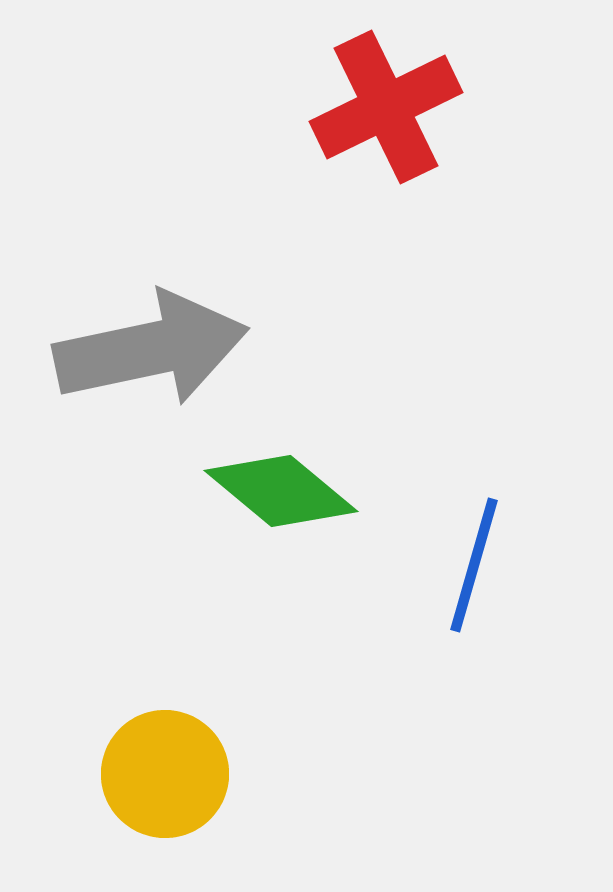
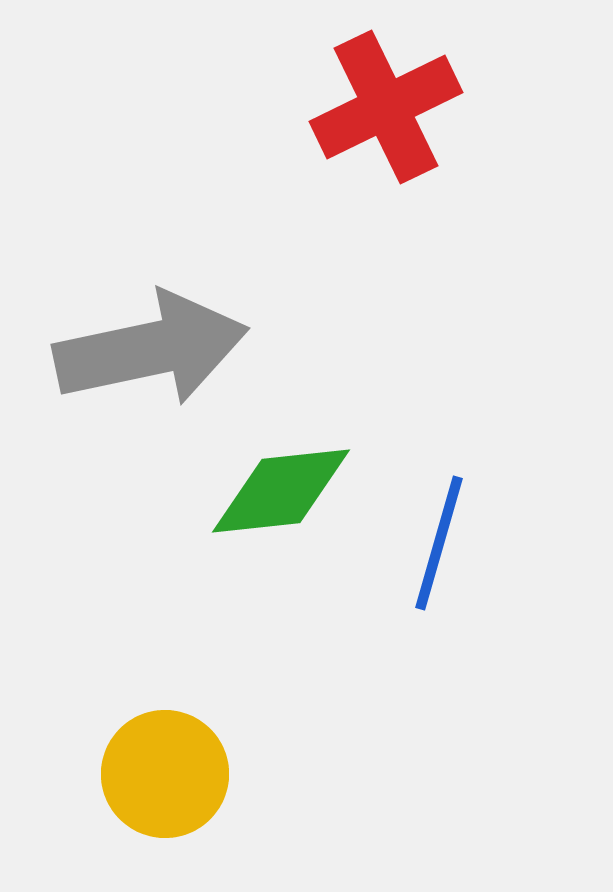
green diamond: rotated 46 degrees counterclockwise
blue line: moved 35 px left, 22 px up
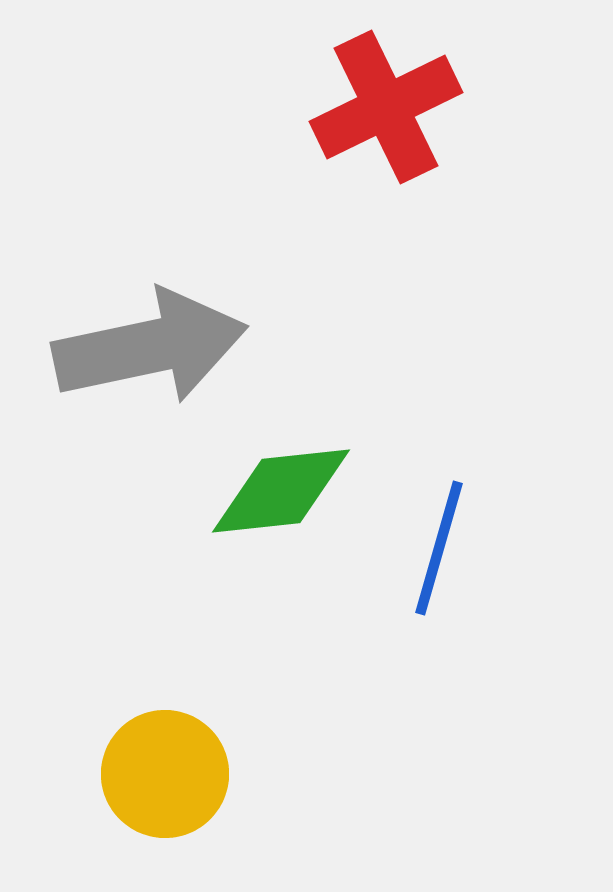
gray arrow: moved 1 px left, 2 px up
blue line: moved 5 px down
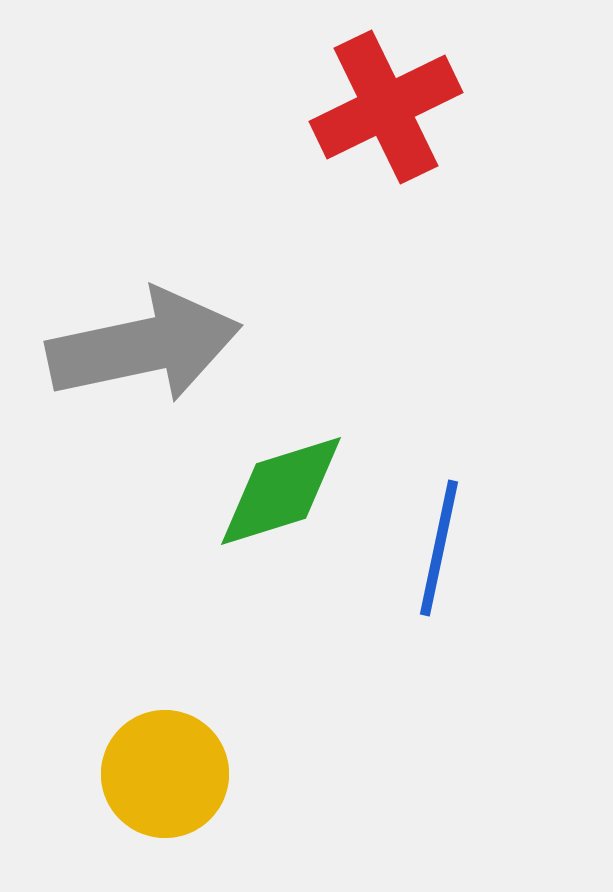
gray arrow: moved 6 px left, 1 px up
green diamond: rotated 11 degrees counterclockwise
blue line: rotated 4 degrees counterclockwise
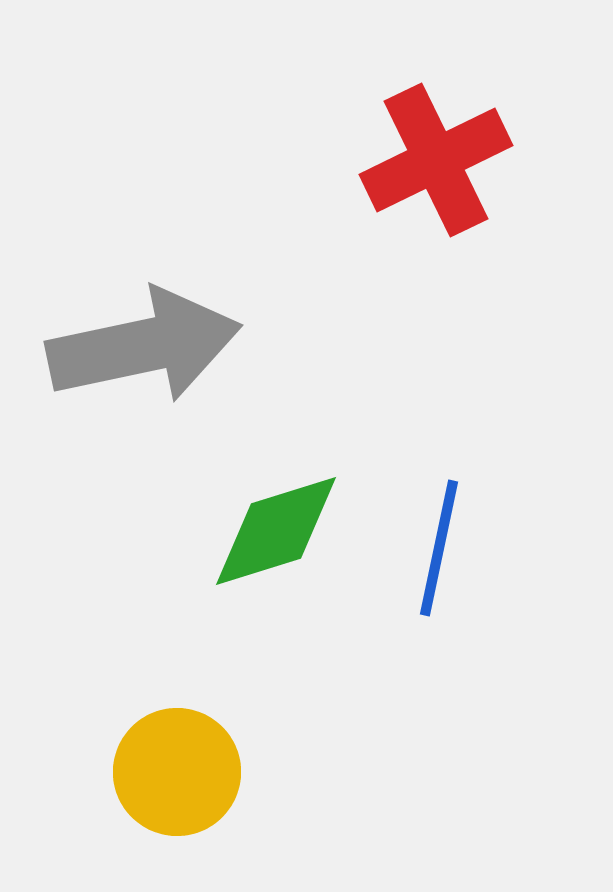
red cross: moved 50 px right, 53 px down
green diamond: moved 5 px left, 40 px down
yellow circle: moved 12 px right, 2 px up
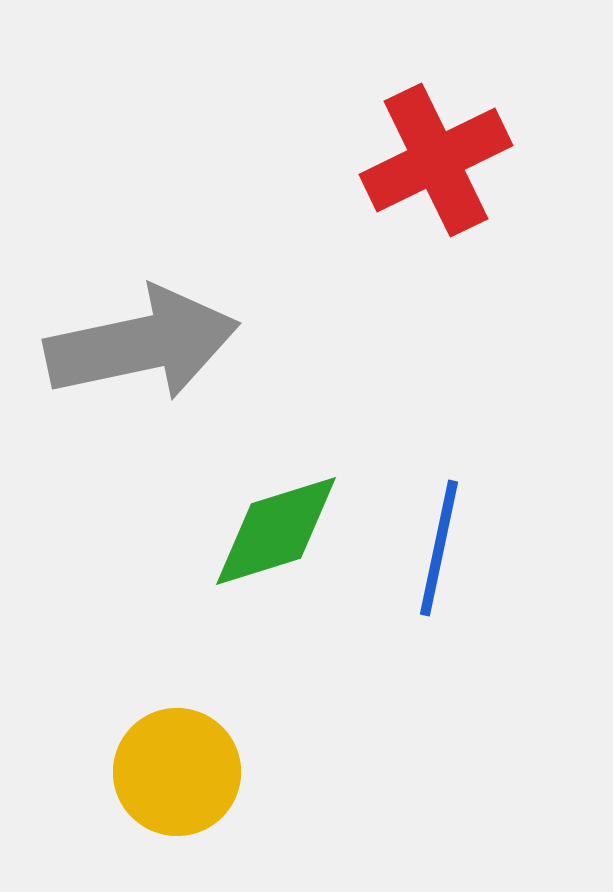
gray arrow: moved 2 px left, 2 px up
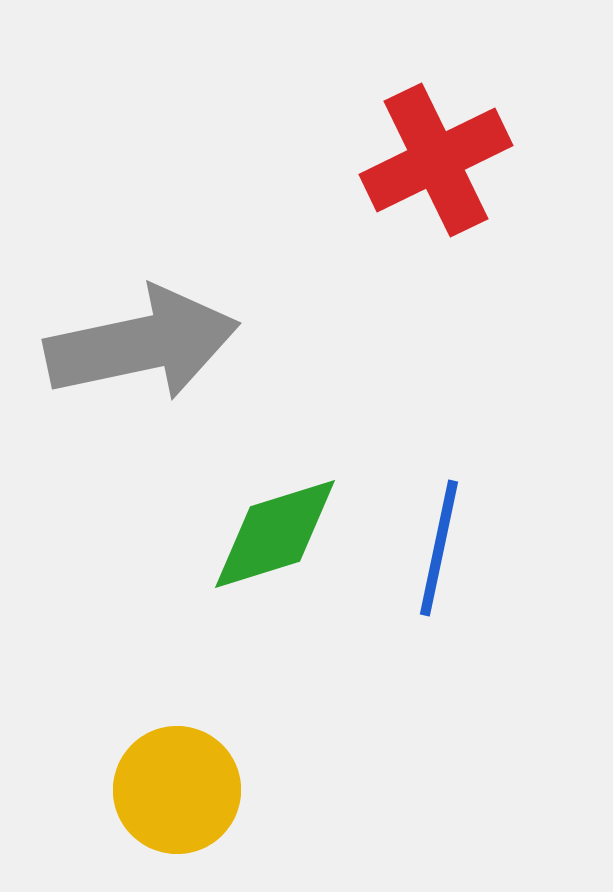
green diamond: moved 1 px left, 3 px down
yellow circle: moved 18 px down
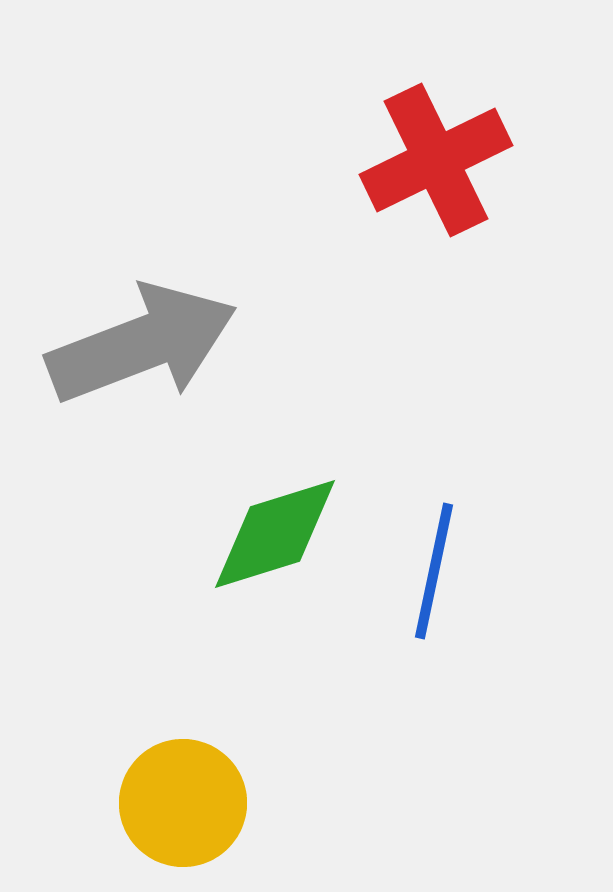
gray arrow: rotated 9 degrees counterclockwise
blue line: moved 5 px left, 23 px down
yellow circle: moved 6 px right, 13 px down
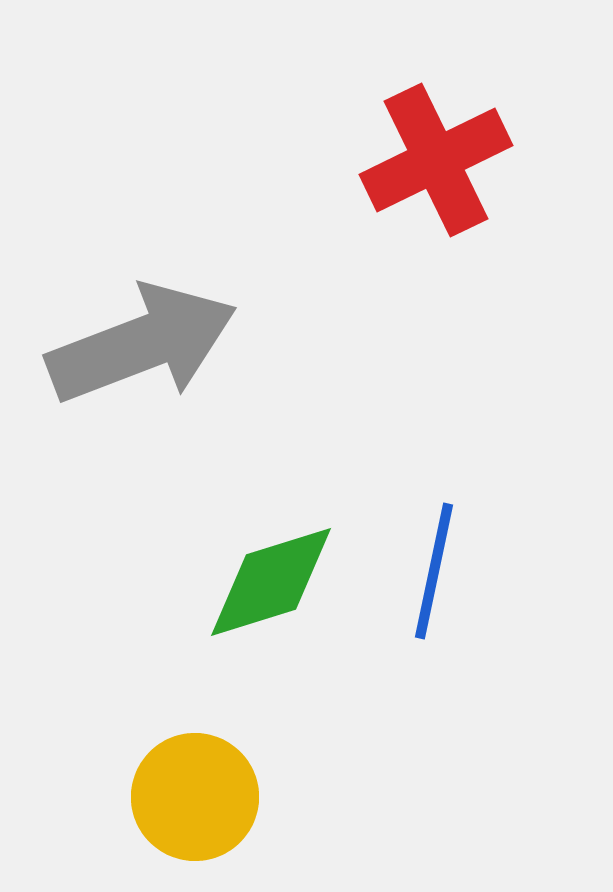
green diamond: moved 4 px left, 48 px down
yellow circle: moved 12 px right, 6 px up
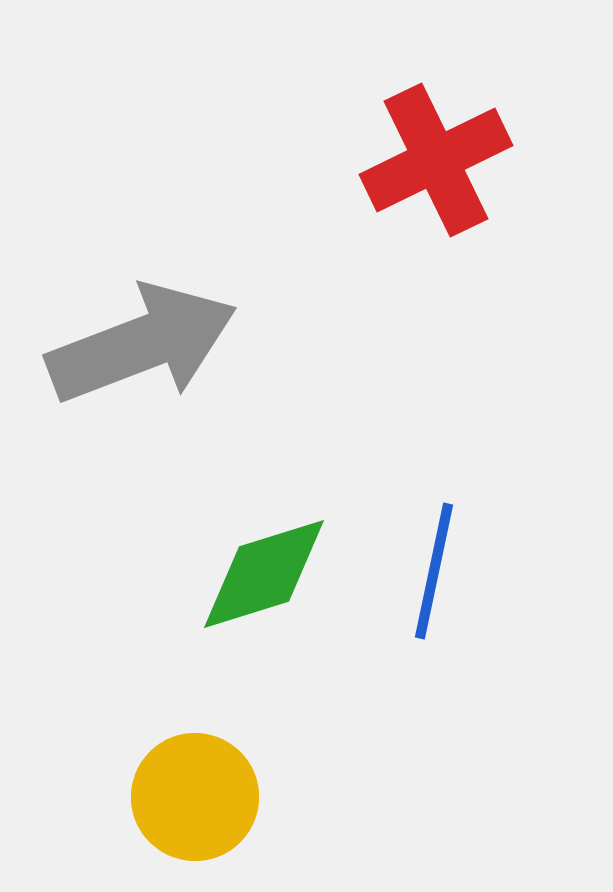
green diamond: moved 7 px left, 8 px up
